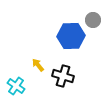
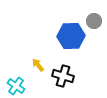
gray circle: moved 1 px right, 1 px down
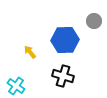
blue hexagon: moved 6 px left, 4 px down
yellow arrow: moved 8 px left, 13 px up
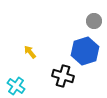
blue hexagon: moved 20 px right, 11 px down; rotated 16 degrees counterclockwise
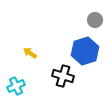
gray circle: moved 1 px right, 1 px up
yellow arrow: moved 1 px down; rotated 16 degrees counterclockwise
cyan cross: rotated 30 degrees clockwise
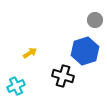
yellow arrow: rotated 112 degrees clockwise
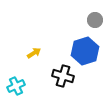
yellow arrow: moved 4 px right
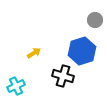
blue hexagon: moved 3 px left
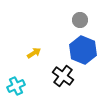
gray circle: moved 15 px left
blue hexagon: moved 1 px right, 1 px up; rotated 20 degrees counterclockwise
black cross: rotated 20 degrees clockwise
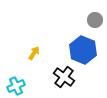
gray circle: moved 15 px right
yellow arrow: rotated 24 degrees counterclockwise
black cross: moved 1 px right, 1 px down
